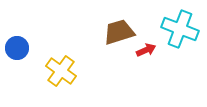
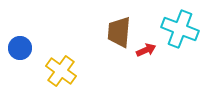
brown trapezoid: rotated 68 degrees counterclockwise
blue circle: moved 3 px right
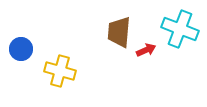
blue circle: moved 1 px right, 1 px down
yellow cross: moved 1 px left; rotated 20 degrees counterclockwise
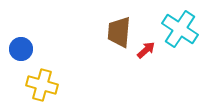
cyan cross: rotated 12 degrees clockwise
red arrow: rotated 18 degrees counterclockwise
yellow cross: moved 18 px left, 14 px down
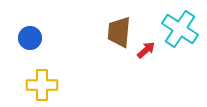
blue circle: moved 9 px right, 11 px up
yellow cross: rotated 16 degrees counterclockwise
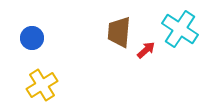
blue circle: moved 2 px right
yellow cross: rotated 32 degrees counterclockwise
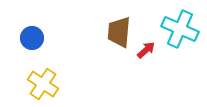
cyan cross: rotated 9 degrees counterclockwise
yellow cross: moved 1 px right, 1 px up; rotated 24 degrees counterclockwise
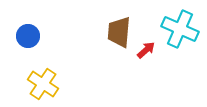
blue circle: moved 4 px left, 2 px up
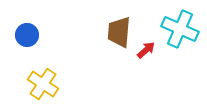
blue circle: moved 1 px left, 1 px up
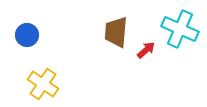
brown trapezoid: moved 3 px left
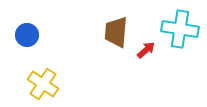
cyan cross: rotated 15 degrees counterclockwise
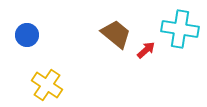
brown trapezoid: moved 2 px down; rotated 124 degrees clockwise
yellow cross: moved 4 px right, 1 px down
